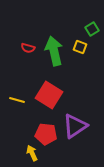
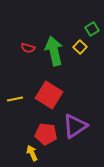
yellow square: rotated 24 degrees clockwise
yellow line: moved 2 px left, 1 px up; rotated 28 degrees counterclockwise
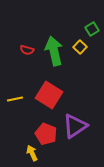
red semicircle: moved 1 px left, 2 px down
red pentagon: rotated 15 degrees clockwise
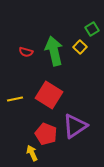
red semicircle: moved 1 px left, 2 px down
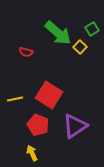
green arrow: moved 4 px right, 18 px up; rotated 144 degrees clockwise
red pentagon: moved 8 px left, 9 px up
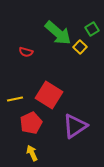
red pentagon: moved 7 px left, 2 px up; rotated 25 degrees clockwise
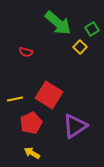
green arrow: moved 10 px up
yellow arrow: rotated 35 degrees counterclockwise
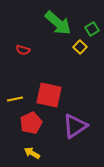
red semicircle: moved 3 px left, 2 px up
red square: rotated 20 degrees counterclockwise
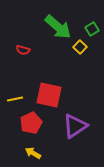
green arrow: moved 4 px down
yellow arrow: moved 1 px right
